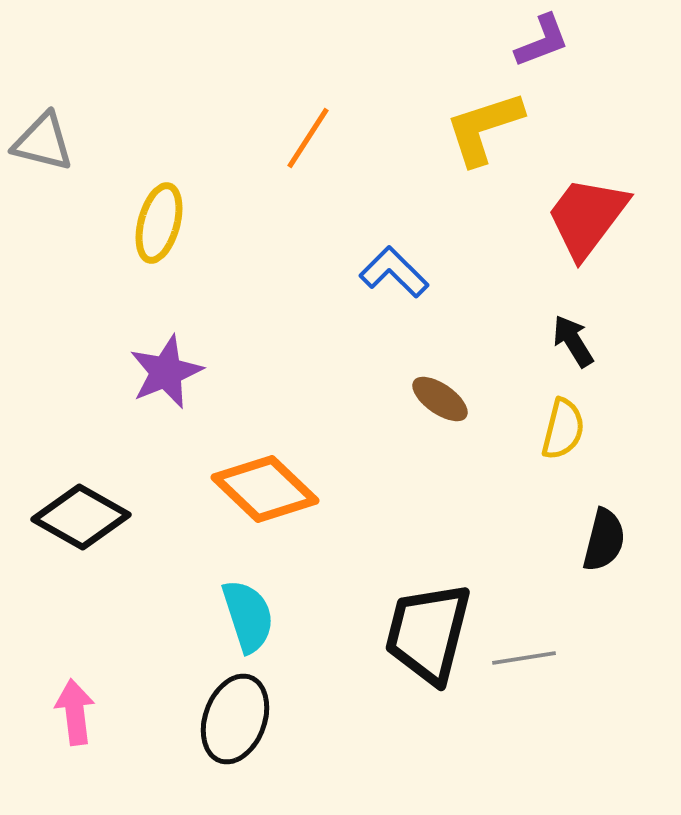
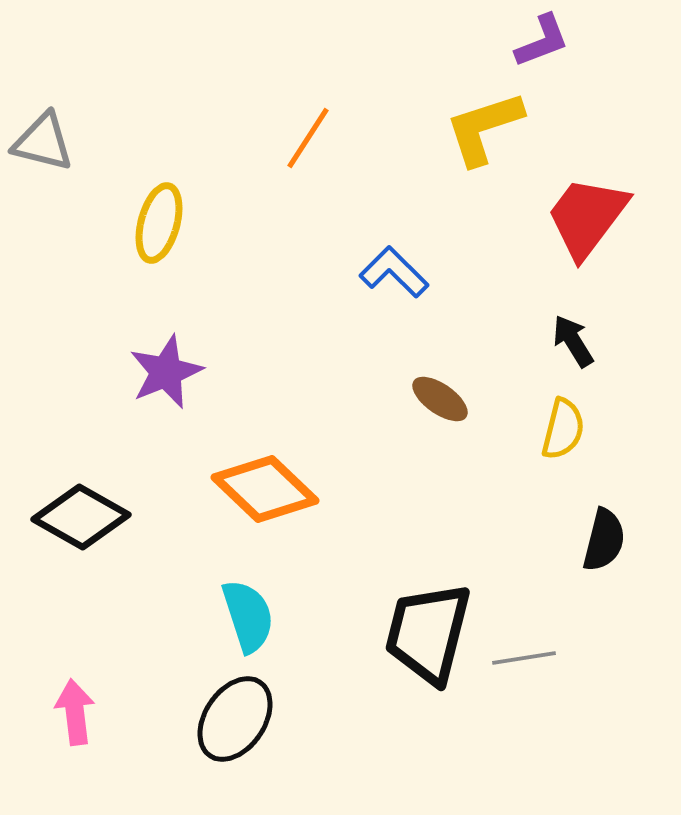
black ellipse: rotated 14 degrees clockwise
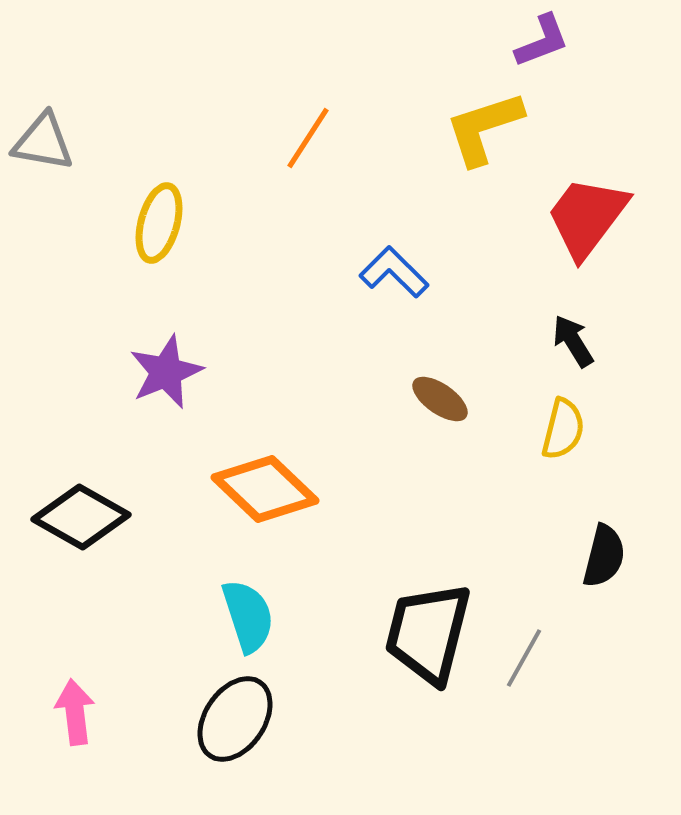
gray triangle: rotated 4 degrees counterclockwise
black semicircle: moved 16 px down
gray line: rotated 52 degrees counterclockwise
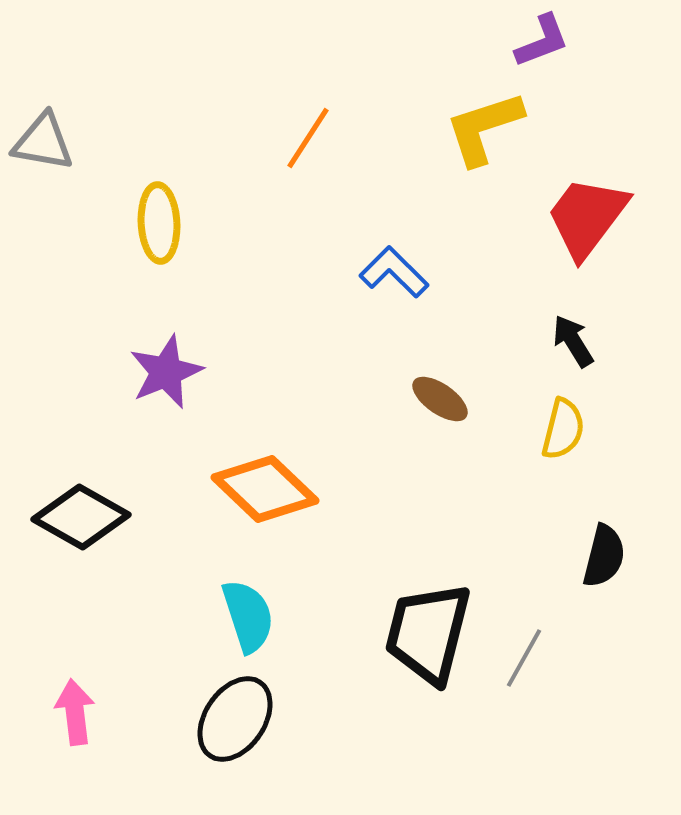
yellow ellipse: rotated 18 degrees counterclockwise
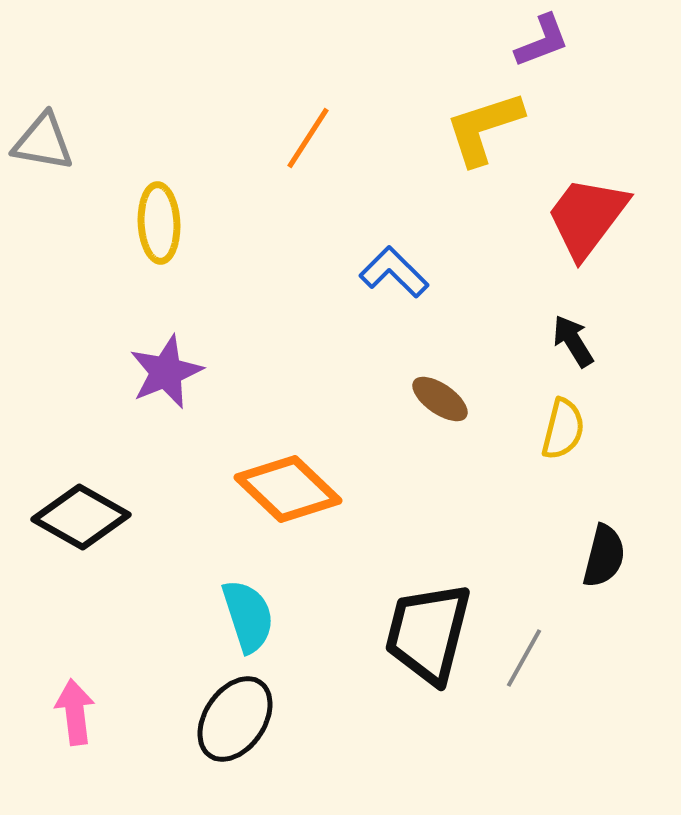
orange diamond: moved 23 px right
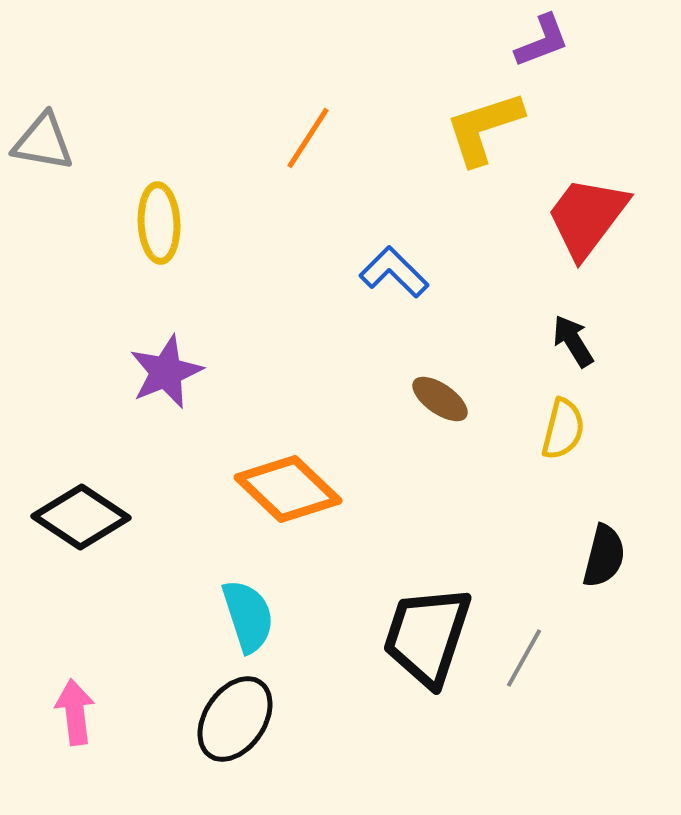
black diamond: rotated 4 degrees clockwise
black trapezoid: moved 1 px left, 3 px down; rotated 4 degrees clockwise
